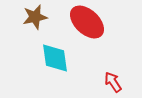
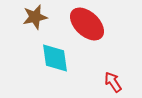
red ellipse: moved 2 px down
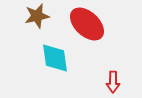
brown star: moved 2 px right, 1 px up
red arrow: rotated 145 degrees counterclockwise
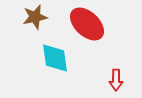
brown star: moved 2 px left, 1 px down
red arrow: moved 3 px right, 2 px up
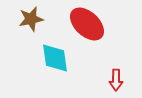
brown star: moved 4 px left, 2 px down
